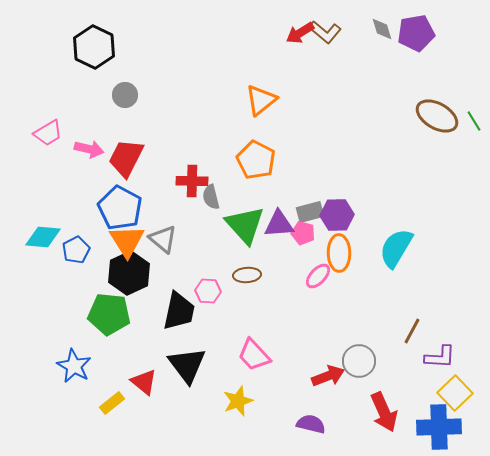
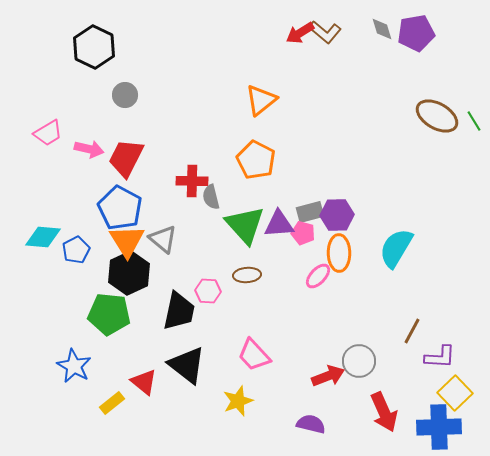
black triangle at (187, 365): rotated 15 degrees counterclockwise
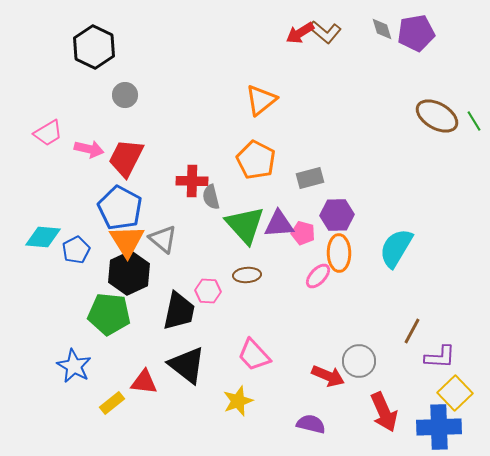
gray rectangle at (310, 212): moved 34 px up
red arrow at (328, 376): rotated 44 degrees clockwise
red triangle at (144, 382): rotated 32 degrees counterclockwise
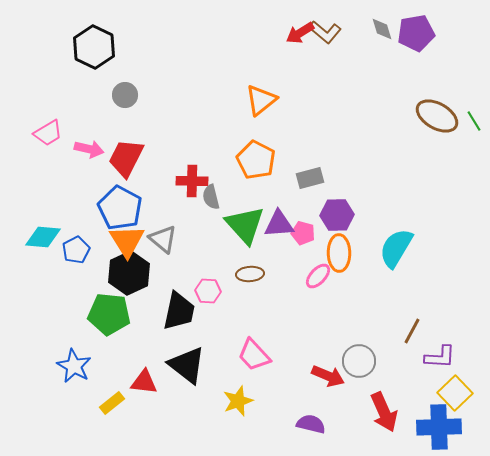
brown ellipse at (247, 275): moved 3 px right, 1 px up
